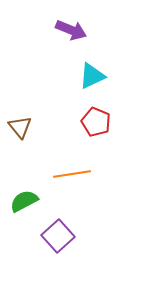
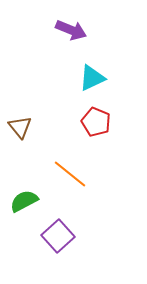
cyan triangle: moved 2 px down
orange line: moved 2 px left; rotated 48 degrees clockwise
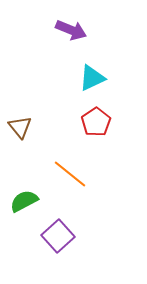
red pentagon: rotated 16 degrees clockwise
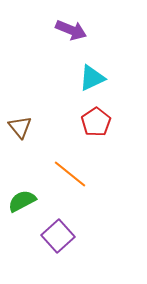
green semicircle: moved 2 px left
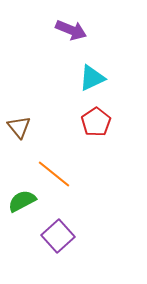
brown triangle: moved 1 px left
orange line: moved 16 px left
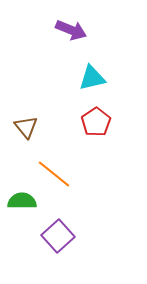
cyan triangle: rotated 12 degrees clockwise
brown triangle: moved 7 px right
green semicircle: rotated 28 degrees clockwise
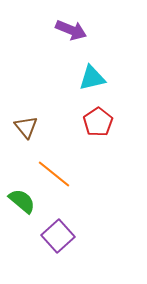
red pentagon: moved 2 px right
green semicircle: rotated 40 degrees clockwise
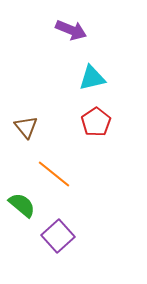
red pentagon: moved 2 px left
green semicircle: moved 4 px down
